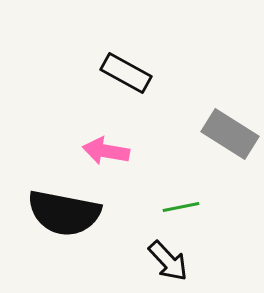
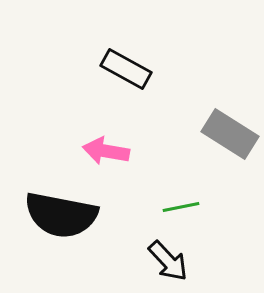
black rectangle: moved 4 px up
black semicircle: moved 3 px left, 2 px down
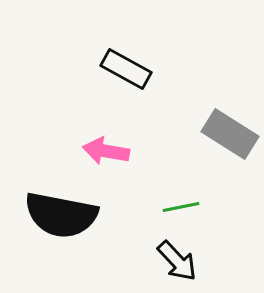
black arrow: moved 9 px right
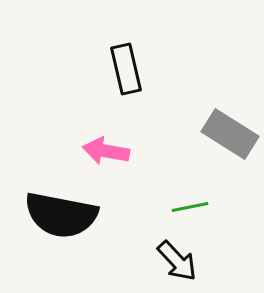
black rectangle: rotated 48 degrees clockwise
green line: moved 9 px right
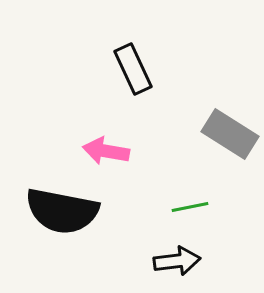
black rectangle: moved 7 px right; rotated 12 degrees counterclockwise
black semicircle: moved 1 px right, 4 px up
black arrow: rotated 54 degrees counterclockwise
